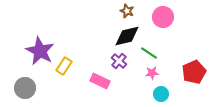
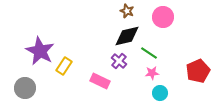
red pentagon: moved 4 px right, 1 px up
cyan circle: moved 1 px left, 1 px up
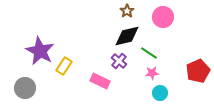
brown star: rotated 16 degrees clockwise
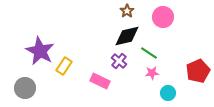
cyan circle: moved 8 px right
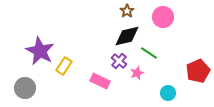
pink star: moved 15 px left; rotated 16 degrees counterclockwise
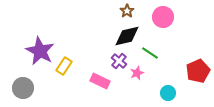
green line: moved 1 px right
gray circle: moved 2 px left
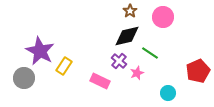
brown star: moved 3 px right
gray circle: moved 1 px right, 10 px up
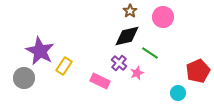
purple cross: moved 2 px down
cyan circle: moved 10 px right
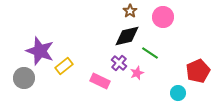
purple star: rotated 8 degrees counterclockwise
yellow rectangle: rotated 18 degrees clockwise
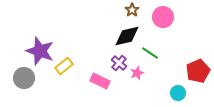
brown star: moved 2 px right, 1 px up
